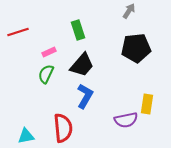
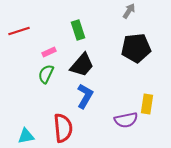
red line: moved 1 px right, 1 px up
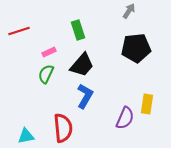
purple semicircle: moved 1 px left, 2 px up; rotated 55 degrees counterclockwise
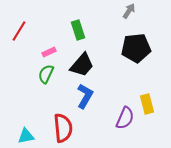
red line: rotated 40 degrees counterclockwise
yellow rectangle: rotated 24 degrees counterclockwise
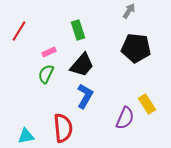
black pentagon: rotated 12 degrees clockwise
yellow rectangle: rotated 18 degrees counterclockwise
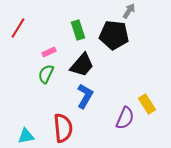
red line: moved 1 px left, 3 px up
black pentagon: moved 22 px left, 13 px up
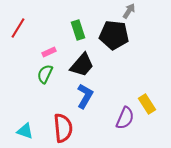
green semicircle: moved 1 px left
cyan triangle: moved 1 px left, 5 px up; rotated 30 degrees clockwise
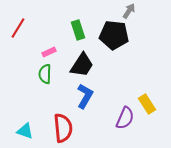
black trapezoid: rotated 8 degrees counterclockwise
green semicircle: rotated 24 degrees counterclockwise
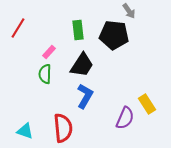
gray arrow: rotated 112 degrees clockwise
green rectangle: rotated 12 degrees clockwise
pink rectangle: rotated 24 degrees counterclockwise
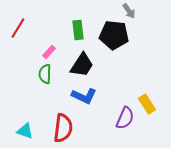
blue L-shape: moved 1 px left; rotated 85 degrees clockwise
red semicircle: rotated 12 degrees clockwise
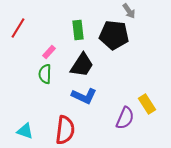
red semicircle: moved 2 px right, 2 px down
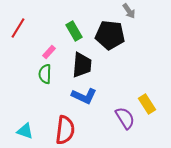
green rectangle: moved 4 px left, 1 px down; rotated 24 degrees counterclockwise
black pentagon: moved 4 px left
black trapezoid: rotated 28 degrees counterclockwise
purple semicircle: rotated 55 degrees counterclockwise
